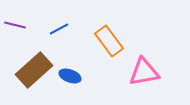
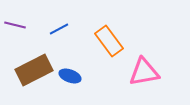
brown rectangle: rotated 15 degrees clockwise
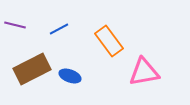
brown rectangle: moved 2 px left, 1 px up
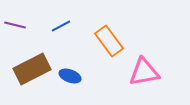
blue line: moved 2 px right, 3 px up
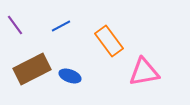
purple line: rotated 40 degrees clockwise
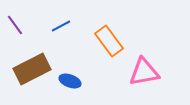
blue ellipse: moved 5 px down
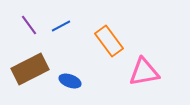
purple line: moved 14 px right
brown rectangle: moved 2 px left
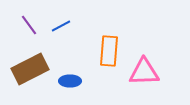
orange rectangle: moved 10 px down; rotated 40 degrees clockwise
pink triangle: rotated 8 degrees clockwise
blue ellipse: rotated 20 degrees counterclockwise
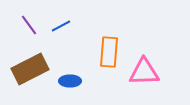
orange rectangle: moved 1 px down
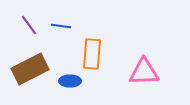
blue line: rotated 36 degrees clockwise
orange rectangle: moved 17 px left, 2 px down
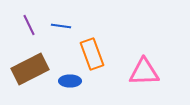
purple line: rotated 10 degrees clockwise
orange rectangle: rotated 24 degrees counterclockwise
